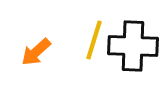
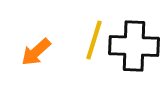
black cross: moved 1 px right
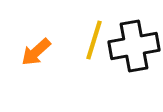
black cross: rotated 12 degrees counterclockwise
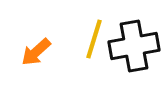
yellow line: moved 1 px up
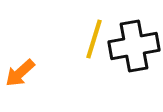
orange arrow: moved 16 px left, 21 px down
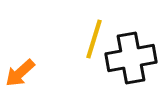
black cross: moved 3 px left, 12 px down
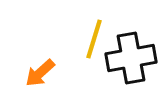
orange arrow: moved 20 px right
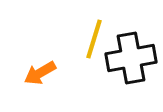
orange arrow: rotated 12 degrees clockwise
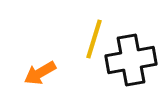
black cross: moved 2 px down
